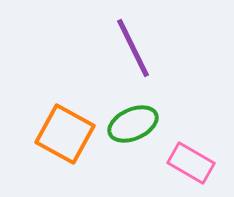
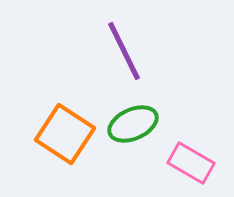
purple line: moved 9 px left, 3 px down
orange square: rotated 4 degrees clockwise
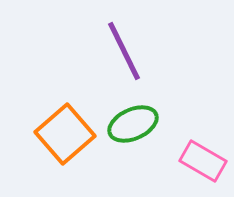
orange square: rotated 16 degrees clockwise
pink rectangle: moved 12 px right, 2 px up
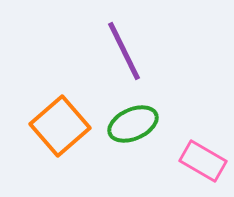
orange square: moved 5 px left, 8 px up
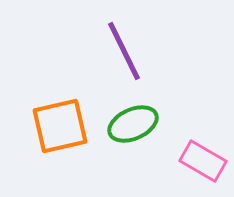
orange square: rotated 28 degrees clockwise
